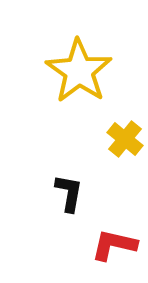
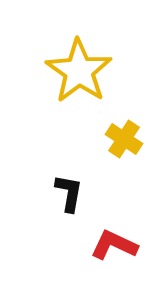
yellow cross: moved 1 px left; rotated 6 degrees counterclockwise
red L-shape: rotated 12 degrees clockwise
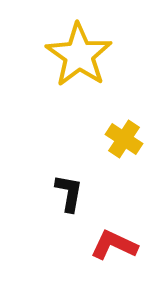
yellow star: moved 16 px up
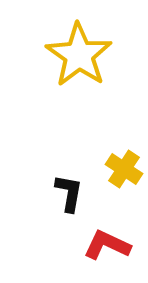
yellow cross: moved 30 px down
red L-shape: moved 7 px left
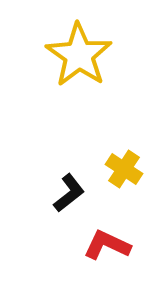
black L-shape: rotated 42 degrees clockwise
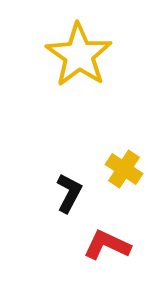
black L-shape: rotated 24 degrees counterclockwise
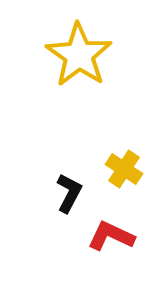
red L-shape: moved 4 px right, 9 px up
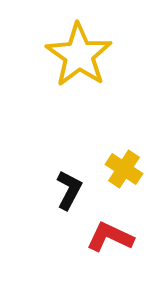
black L-shape: moved 3 px up
red L-shape: moved 1 px left, 1 px down
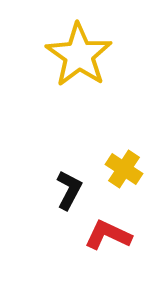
red L-shape: moved 2 px left, 2 px up
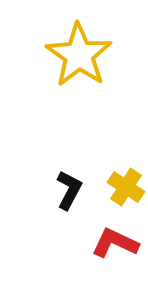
yellow cross: moved 2 px right, 18 px down
red L-shape: moved 7 px right, 8 px down
